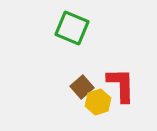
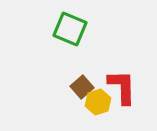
green square: moved 2 px left, 1 px down
red L-shape: moved 1 px right, 2 px down
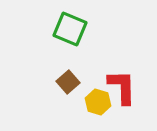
brown square: moved 14 px left, 5 px up
yellow hexagon: rotated 25 degrees counterclockwise
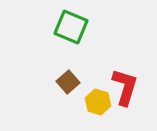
green square: moved 1 px right, 2 px up
red L-shape: moved 3 px right; rotated 18 degrees clockwise
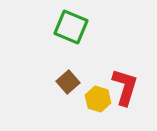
yellow hexagon: moved 3 px up
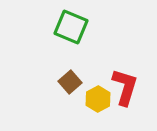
brown square: moved 2 px right
yellow hexagon: rotated 15 degrees clockwise
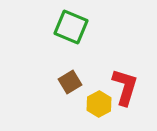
brown square: rotated 10 degrees clockwise
yellow hexagon: moved 1 px right, 5 px down
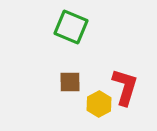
brown square: rotated 30 degrees clockwise
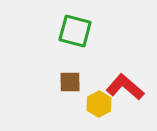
green square: moved 4 px right, 4 px down; rotated 8 degrees counterclockwise
red L-shape: rotated 66 degrees counterclockwise
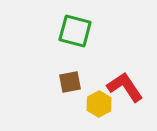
brown square: rotated 10 degrees counterclockwise
red L-shape: rotated 15 degrees clockwise
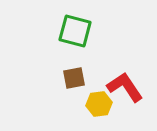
brown square: moved 4 px right, 4 px up
yellow hexagon: rotated 20 degrees clockwise
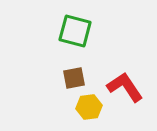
yellow hexagon: moved 10 px left, 3 px down
